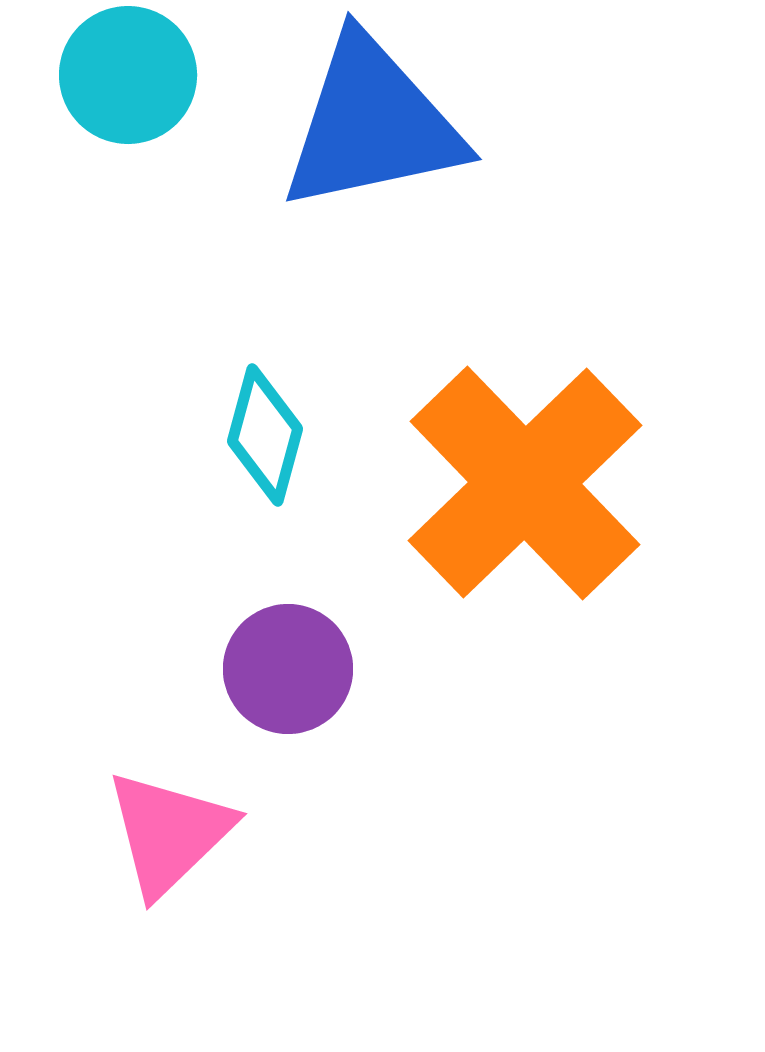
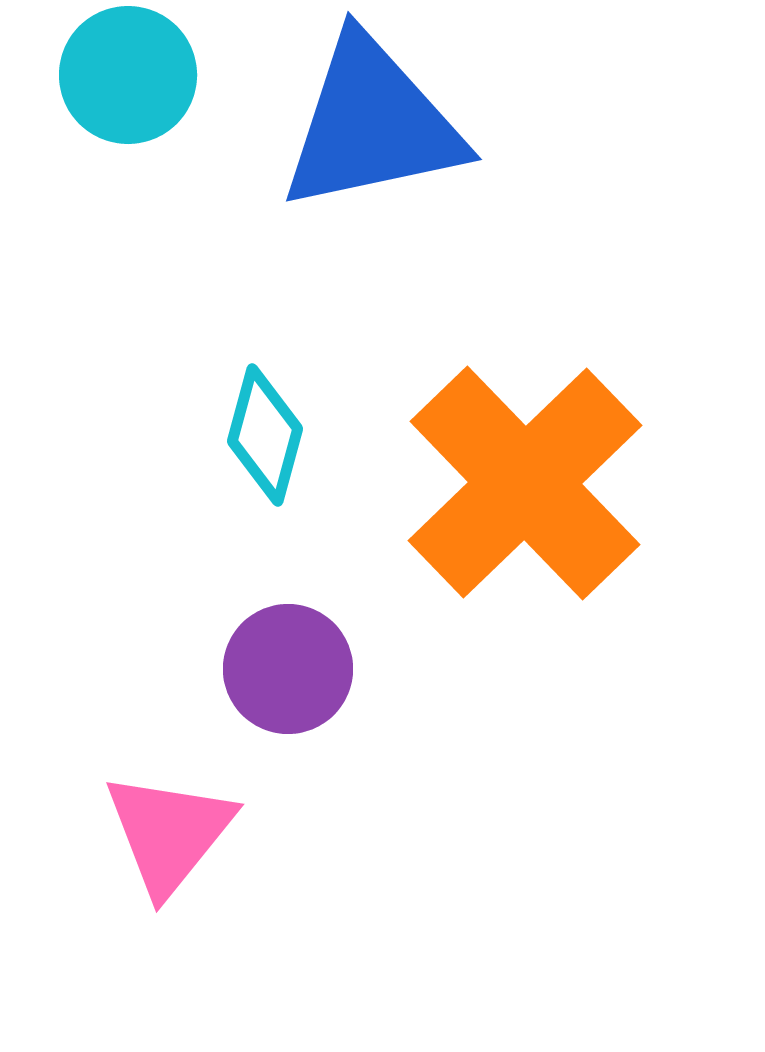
pink triangle: rotated 7 degrees counterclockwise
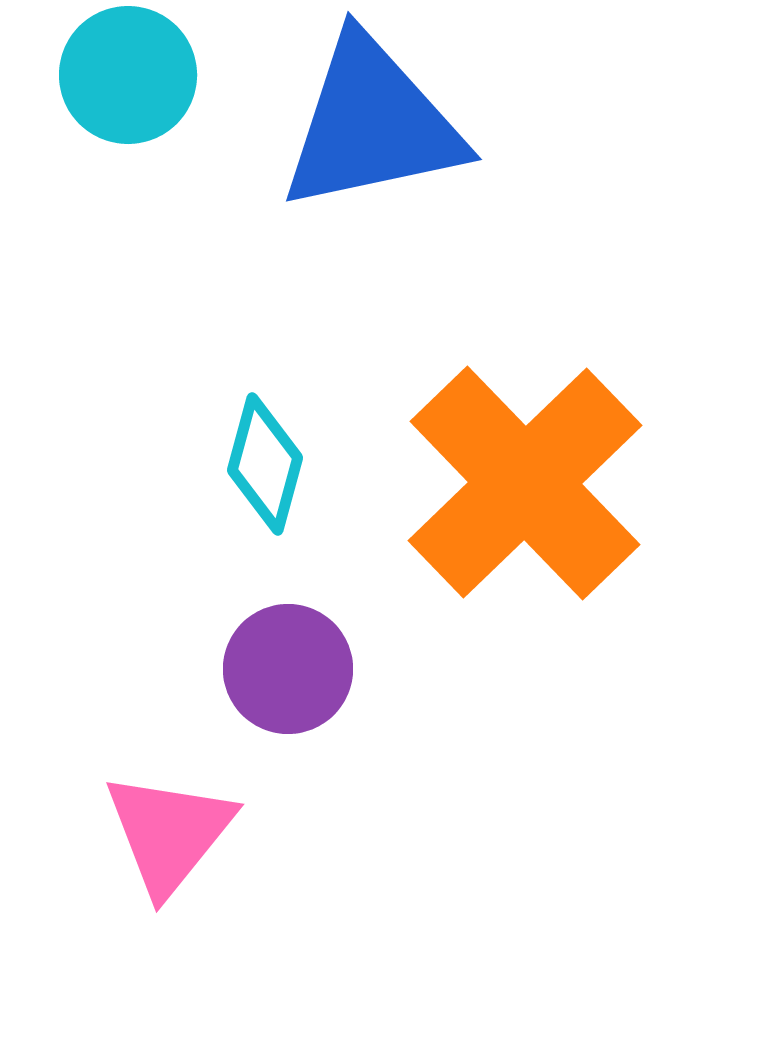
cyan diamond: moved 29 px down
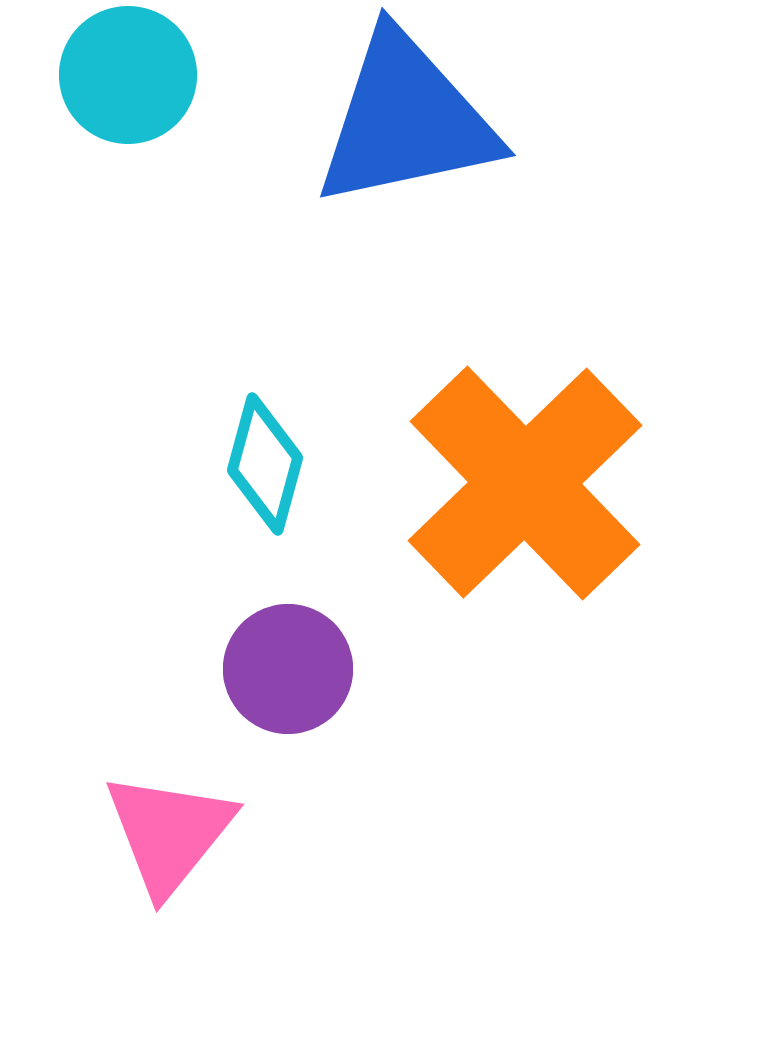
blue triangle: moved 34 px right, 4 px up
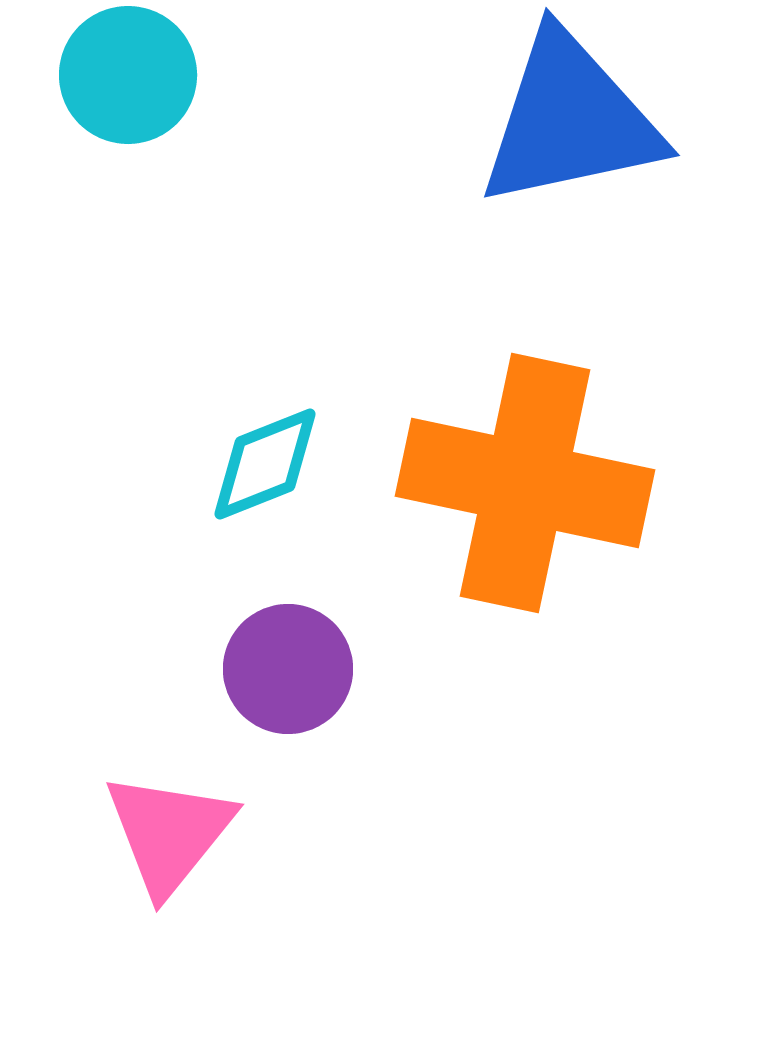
blue triangle: moved 164 px right
cyan diamond: rotated 53 degrees clockwise
orange cross: rotated 34 degrees counterclockwise
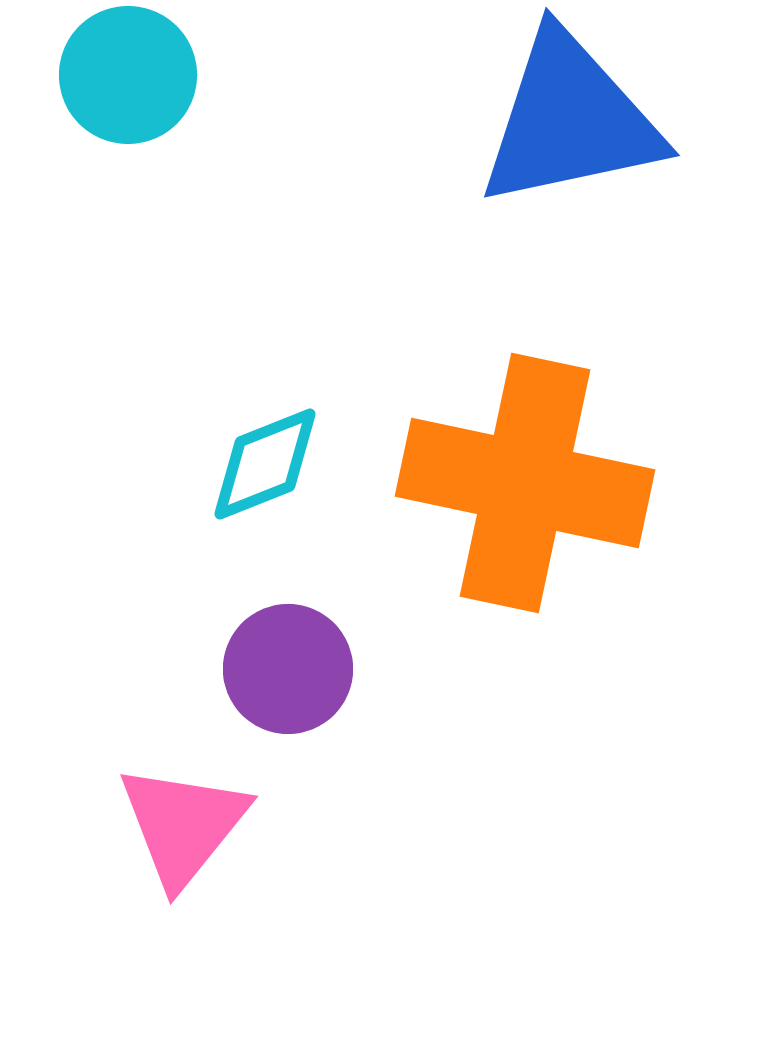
pink triangle: moved 14 px right, 8 px up
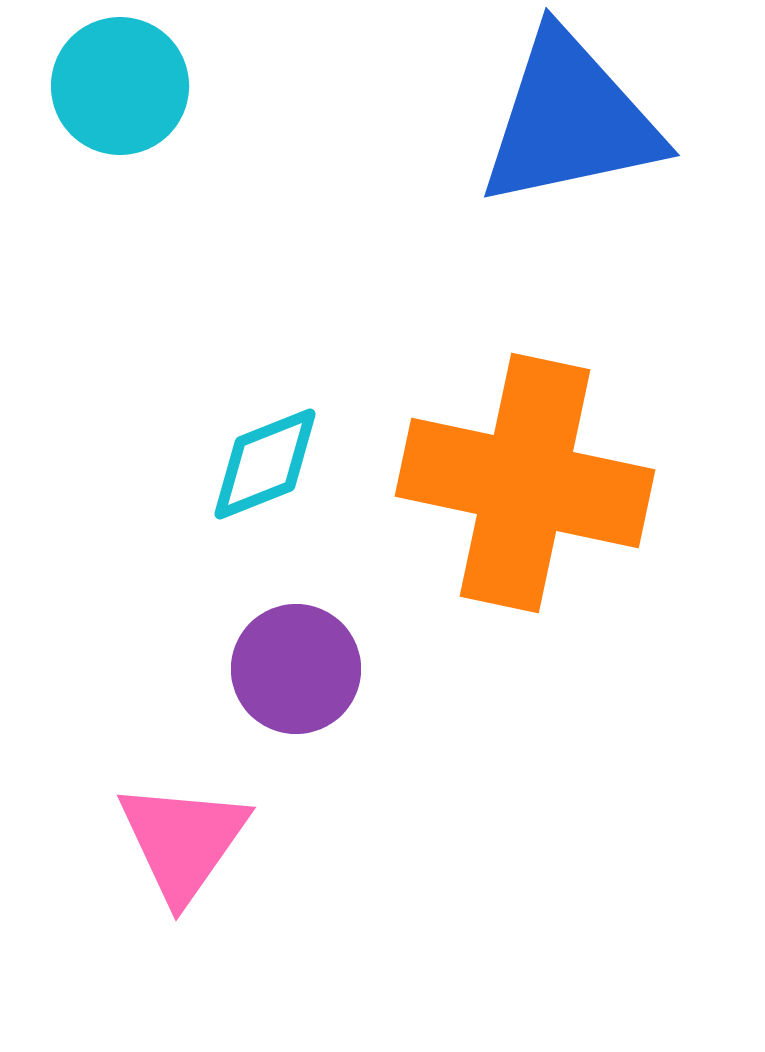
cyan circle: moved 8 px left, 11 px down
purple circle: moved 8 px right
pink triangle: moved 16 px down; rotated 4 degrees counterclockwise
